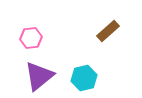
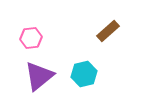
cyan hexagon: moved 4 px up
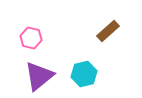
pink hexagon: rotated 20 degrees clockwise
